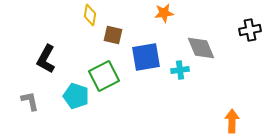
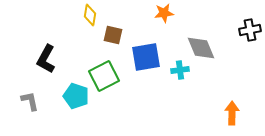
orange arrow: moved 8 px up
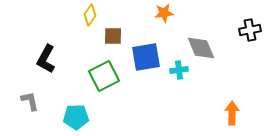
yellow diamond: rotated 25 degrees clockwise
brown square: moved 1 px down; rotated 12 degrees counterclockwise
cyan cross: moved 1 px left
cyan pentagon: moved 21 px down; rotated 20 degrees counterclockwise
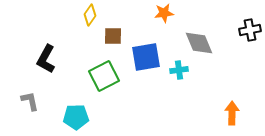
gray diamond: moved 2 px left, 5 px up
